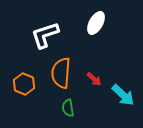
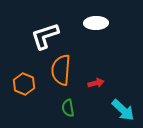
white ellipse: rotated 60 degrees clockwise
white L-shape: moved 1 px down
orange semicircle: moved 3 px up
red arrow: moved 2 px right, 4 px down; rotated 56 degrees counterclockwise
cyan arrow: moved 15 px down
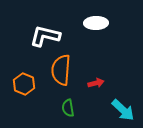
white L-shape: rotated 32 degrees clockwise
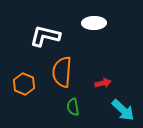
white ellipse: moved 2 px left
orange semicircle: moved 1 px right, 2 px down
red arrow: moved 7 px right
green semicircle: moved 5 px right, 1 px up
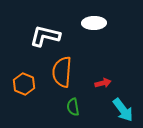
cyan arrow: rotated 10 degrees clockwise
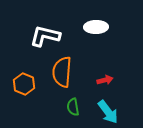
white ellipse: moved 2 px right, 4 px down
red arrow: moved 2 px right, 3 px up
cyan arrow: moved 15 px left, 2 px down
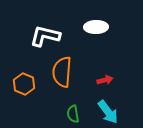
green semicircle: moved 7 px down
